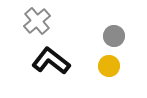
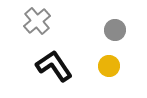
gray circle: moved 1 px right, 6 px up
black L-shape: moved 3 px right, 5 px down; rotated 18 degrees clockwise
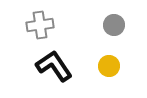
gray cross: moved 3 px right, 4 px down; rotated 32 degrees clockwise
gray circle: moved 1 px left, 5 px up
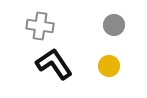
gray cross: moved 1 px down; rotated 16 degrees clockwise
black L-shape: moved 2 px up
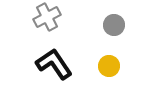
gray cross: moved 7 px right, 9 px up; rotated 36 degrees counterclockwise
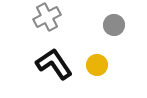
yellow circle: moved 12 px left, 1 px up
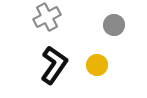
black L-shape: moved 1 px down; rotated 69 degrees clockwise
